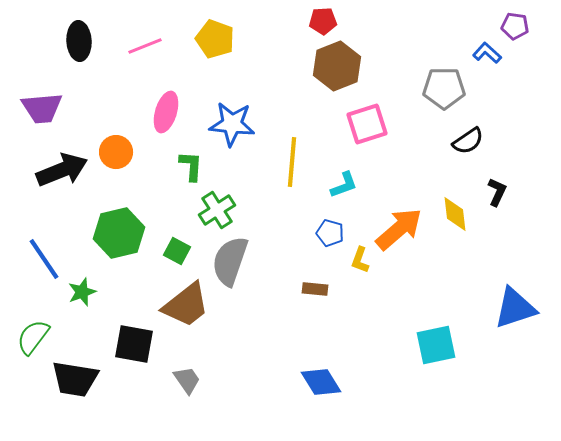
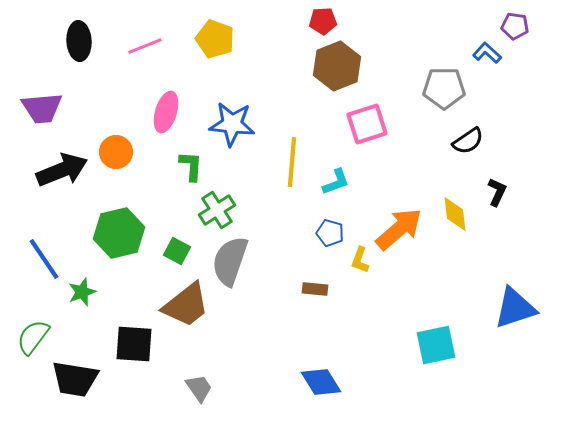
cyan L-shape: moved 8 px left, 3 px up
black square: rotated 6 degrees counterclockwise
gray trapezoid: moved 12 px right, 8 px down
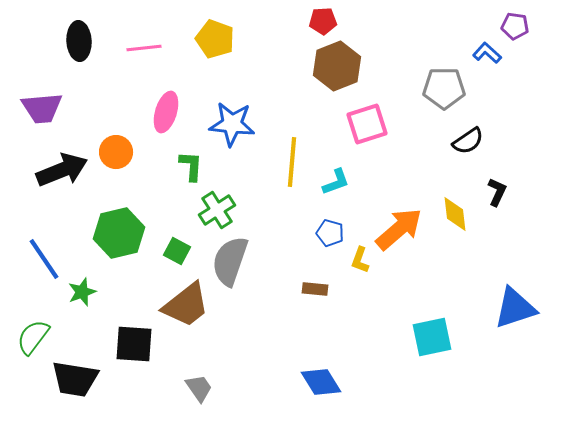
pink line: moved 1 px left, 2 px down; rotated 16 degrees clockwise
cyan square: moved 4 px left, 8 px up
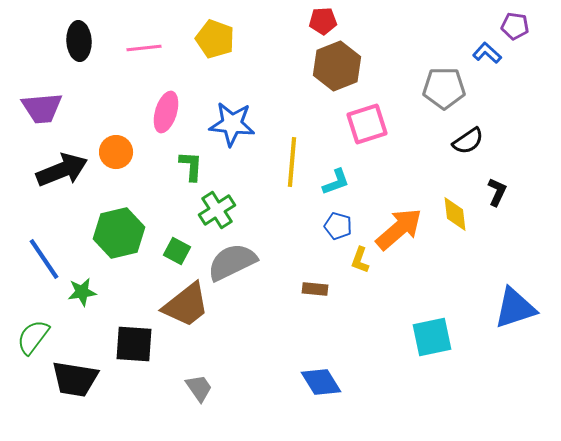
blue pentagon: moved 8 px right, 7 px up
gray semicircle: moved 2 px right, 1 px down; rotated 45 degrees clockwise
green star: rotated 12 degrees clockwise
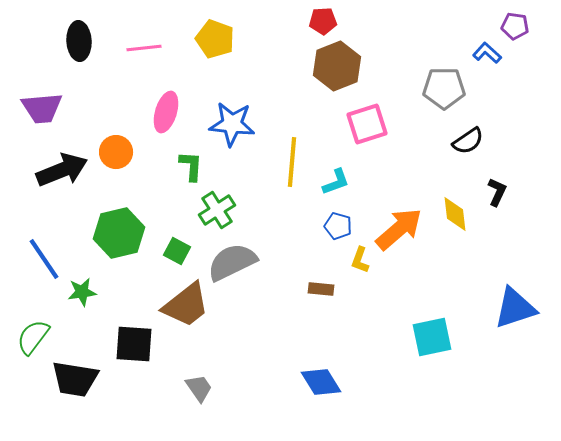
brown rectangle: moved 6 px right
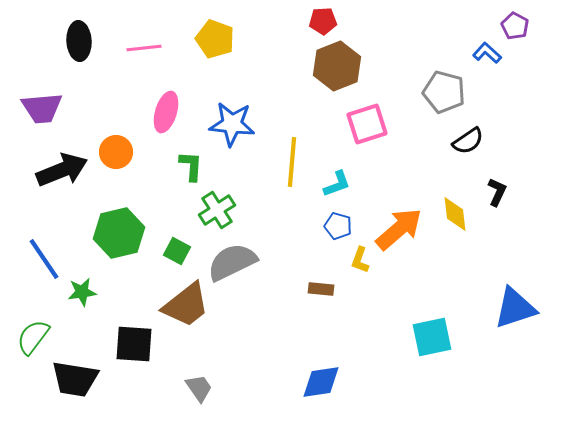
purple pentagon: rotated 20 degrees clockwise
gray pentagon: moved 4 px down; rotated 15 degrees clockwise
cyan L-shape: moved 1 px right, 2 px down
blue diamond: rotated 66 degrees counterclockwise
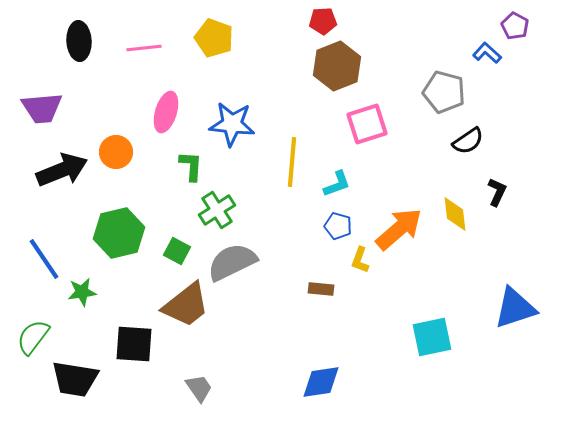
yellow pentagon: moved 1 px left, 1 px up
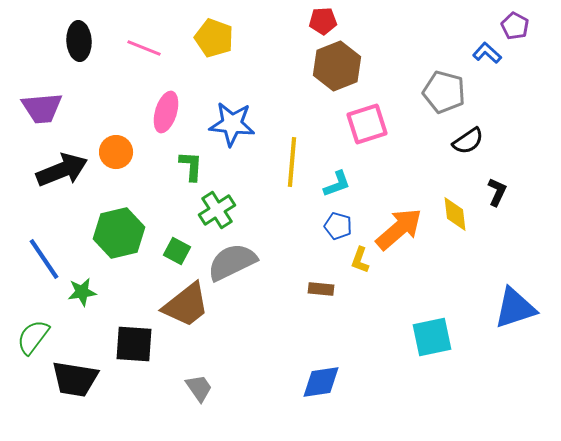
pink line: rotated 28 degrees clockwise
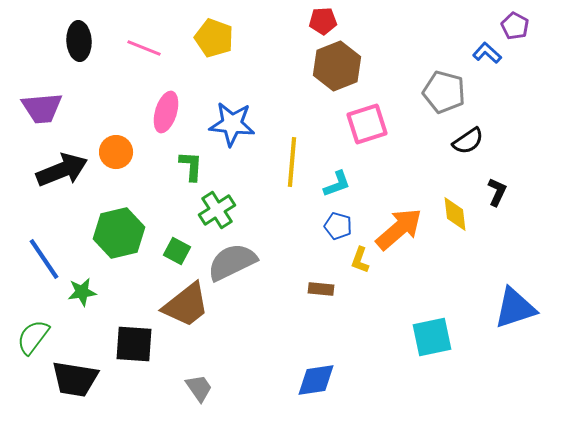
blue diamond: moved 5 px left, 2 px up
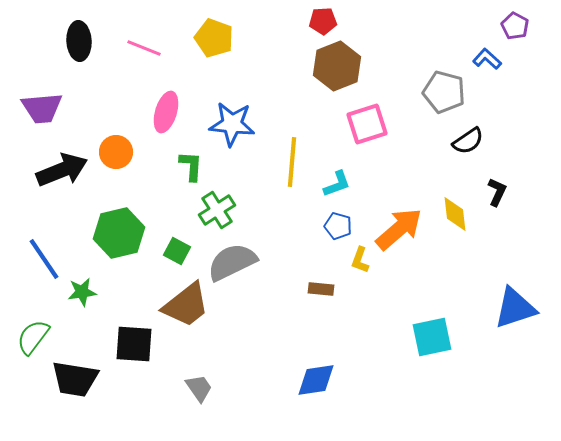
blue L-shape: moved 6 px down
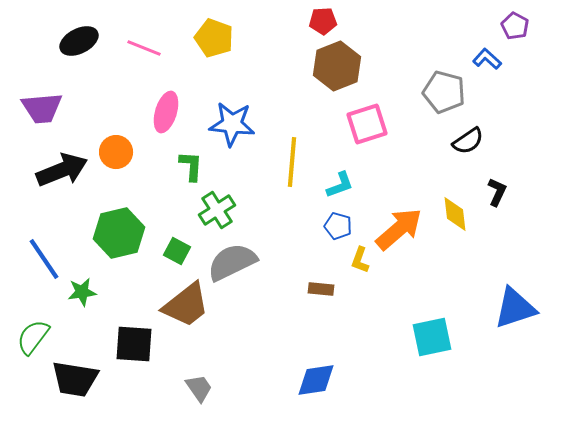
black ellipse: rotated 66 degrees clockwise
cyan L-shape: moved 3 px right, 1 px down
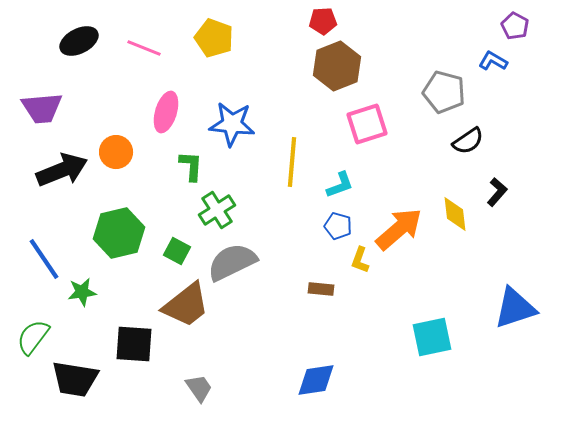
blue L-shape: moved 6 px right, 2 px down; rotated 12 degrees counterclockwise
black L-shape: rotated 16 degrees clockwise
